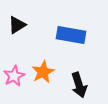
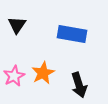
black triangle: rotated 24 degrees counterclockwise
blue rectangle: moved 1 px right, 1 px up
orange star: moved 1 px down
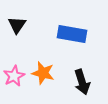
orange star: rotated 30 degrees counterclockwise
black arrow: moved 3 px right, 3 px up
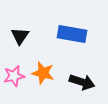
black triangle: moved 3 px right, 11 px down
pink star: rotated 15 degrees clockwise
black arrow: rotated 55 degrees counterclockwise
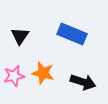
blue rectangle: rotated 12 degrees clockwise
black arrow: moved 1 px right
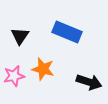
blue rectangle: moved 5 px left, 2 px up
orange star: moved 4 px up
black arrow: moved 6 px right
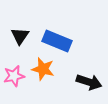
blue rectangle: moved 10 px left, 9 px down
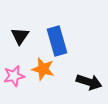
blue rectangle: rotated 52 degrees clockwise
